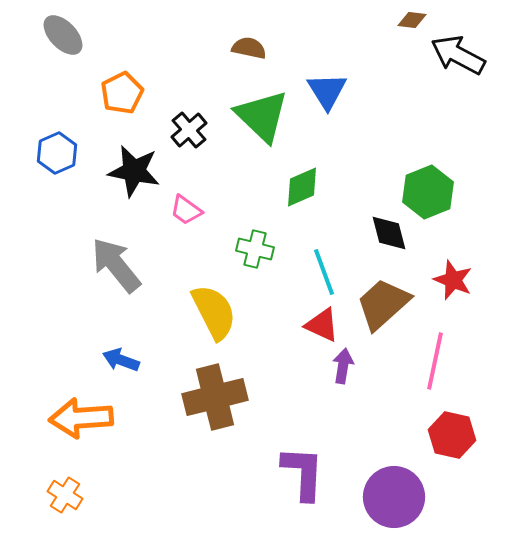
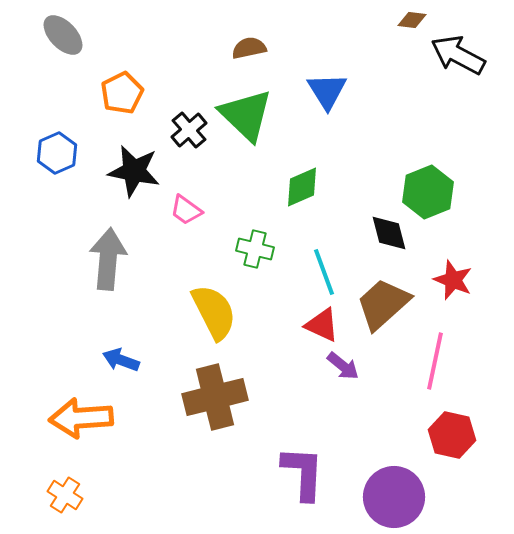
brown semicircle: rotated 24 degrees counterclockwise
green triangle: moved 16 px left, 1 px up
gray arrow: moved 8 px left, 6 px up; rotated 44 degrees clockwise
purple arrow: rotated 120 degrees clockwise
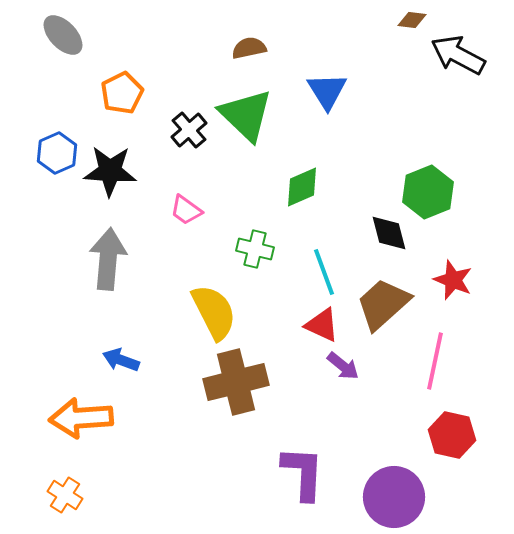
black star: moved 24 px left; rotated 8 degrees counterclockwise
brown cross: moved 21 px right, 15 px up
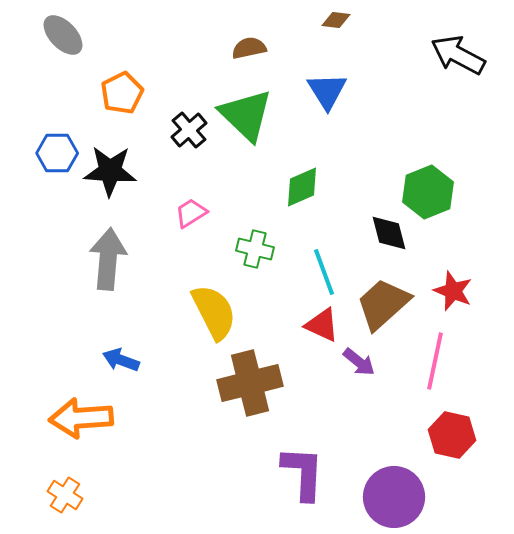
brown diamond: moved 76 px left
blue hexagon: rotated 24 degrees clockwise
pink trapezoid: moved 5 px right, 3 px down; rotated 112 degrees clockwise
red star: moved 11 px down
purple arrow: moved 16 px right, 4 px up
brown cross: moved 14 px right, 1 px down
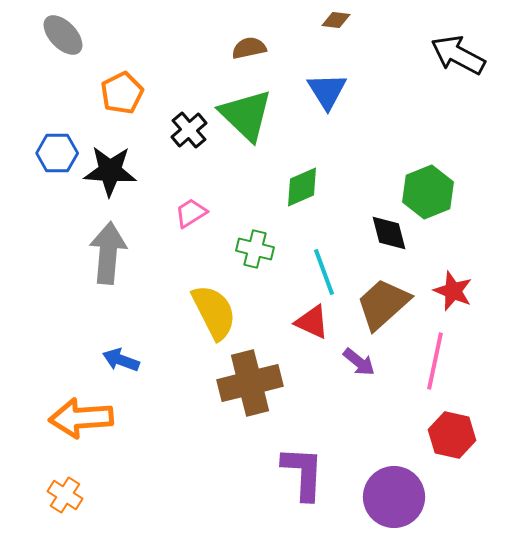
gray arrow: moved 6 px up
red triangle: moved 10 px left, 3 px up
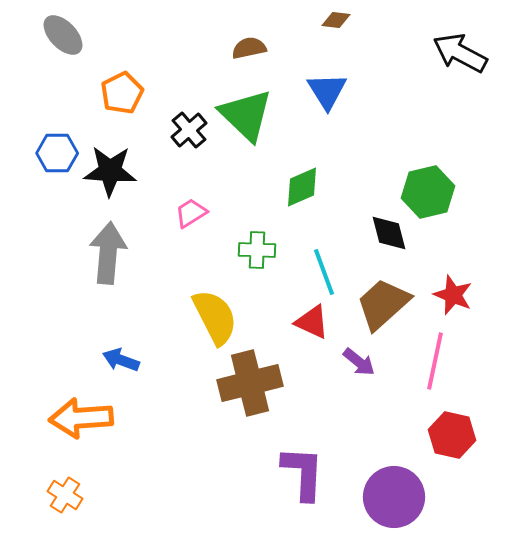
black arrow: moved 2 px right, 2 px up
green hexagon: rotated 9 degrees clockwise
green cross: moved 2 px right, 1 px down; rotated 12 degrees counterclockwise
red star: moved 4 px down
yellow semicircle: moved 1 px right, 5 px down
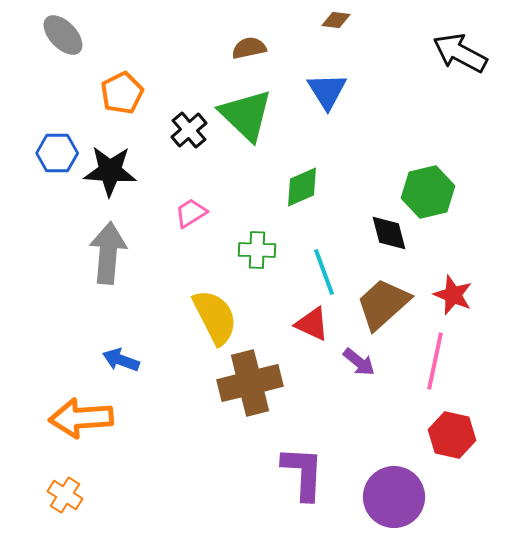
red triangle: moved 2 px down
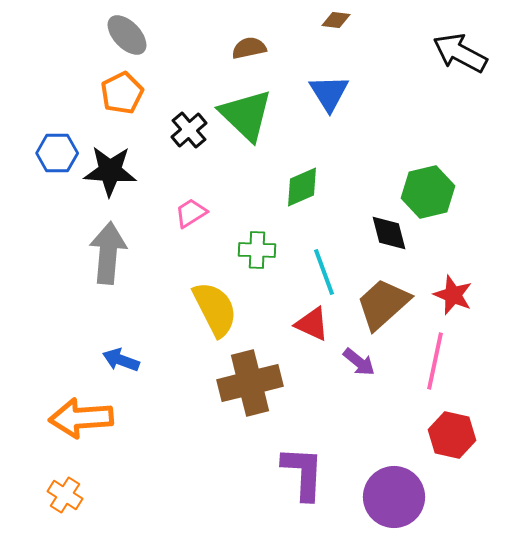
gray ellipse: moved 64 px right
blue triangle: moved 2 px right, 2 px down
yellow semicircle: moved 8 px up
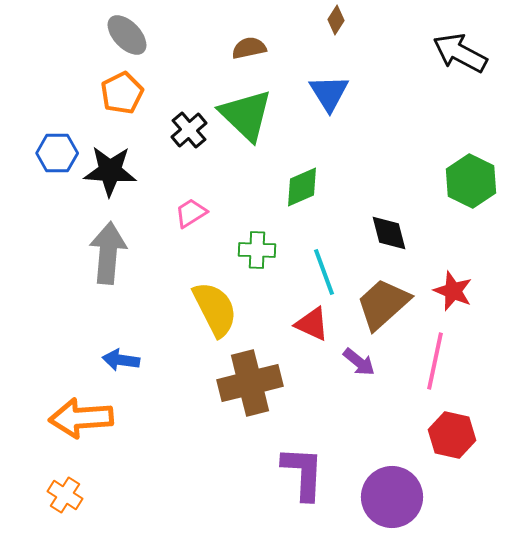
brown diamond: rotated 64 degrees counterclockwise
green hexagon: moved 43 px right, 11 px up; rotated 21 degrees counterclockwise
red star: moved 4 px up
blue arrow: rotated 12 degrees counterclockwise
purple circle: moved 2 px left
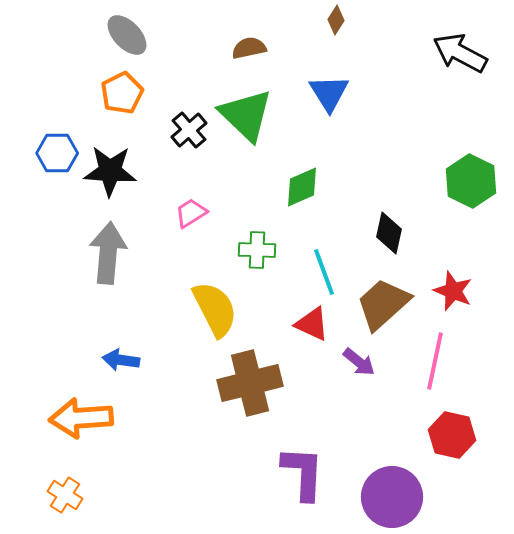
black diamond: rotated 27 degrees clockwise
